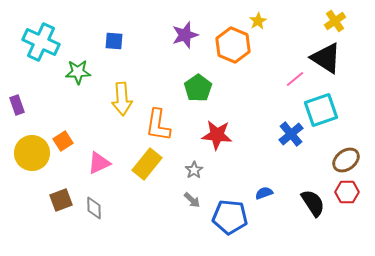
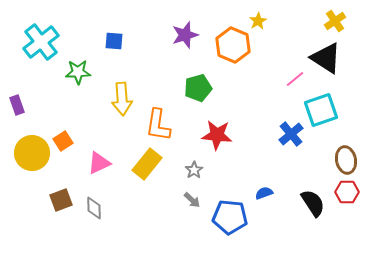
cyan cross: rotated 27 degrees clockwise
green pentagon: rotated 20 degrees clockwise
brown ellipse: rotated 64 degrees counterclockwise
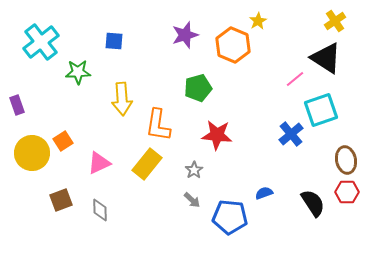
gray diamond: moved 6 px right, 2 px down
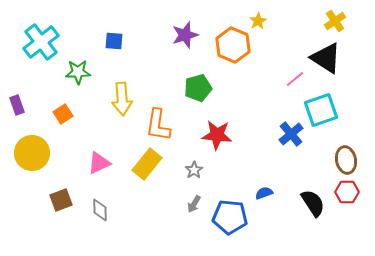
orange square: moved 27 px up
gray arrow: moved 2 px right, 4 px down; rotated 78 degrees clockwise
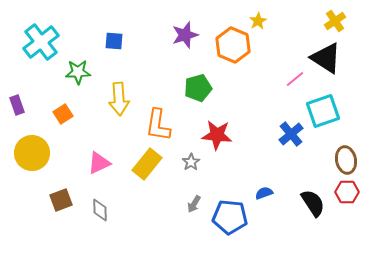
yellow arrow: moved 3 px left
cyan square: moved 2 px right, 1 px down
gray star: moved 3 px left, 8 px up
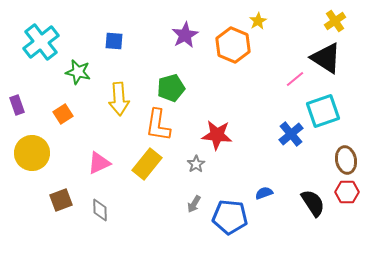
purple star: rotated 12 degrees counterclockwise
green star: rotated 15 degrees clockwise
green pentagon: moved 27 px left
gray star: moved 5 px right, 2 px down
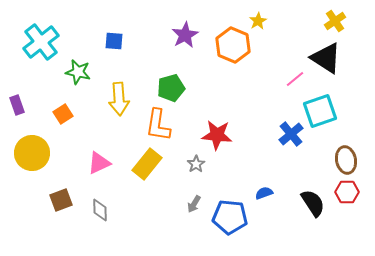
cyan square: moved 3 px left
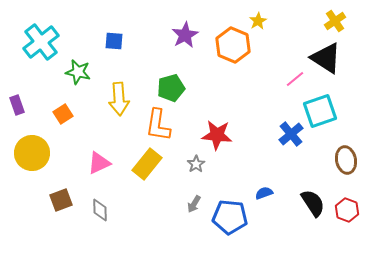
red hexagon: moved 18 px down; rotated 20 degrees clockwise
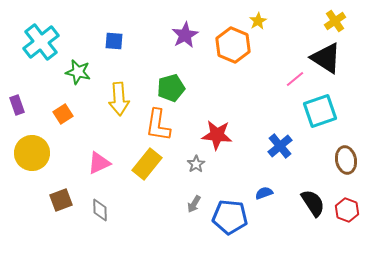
blue cross: moved 11 px left, 12 px down
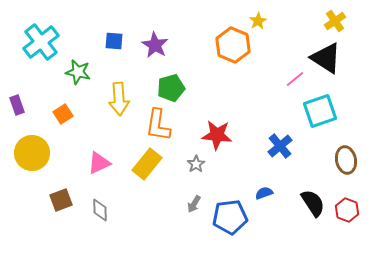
purple star: moved 30 px left, 10 px down; rotated 12 degrees counterclockwise
blue pentagon: rotated 12 degrees counterclockwise
